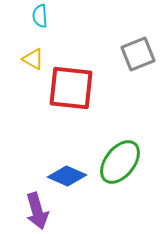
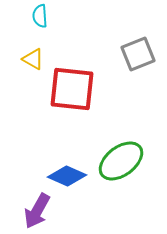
red square: moved 1 px right, 1 px down
green ellipse: moved 1 px right, 1 px up; rotated 15 degrees clockwise
purple arrow: rotated 45 degrees clockwise
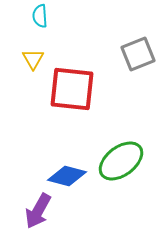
yellow triangle: rotated 30 degrees clockwise
blue diamond: rotated 9 degrees counterclockwise
purple arrow: moved 1 px right
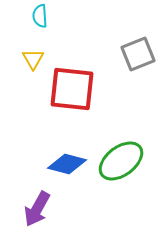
blue diamond: moved 12 px up
purple arrow: moved 1 px left, 2 px up
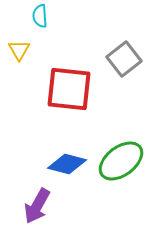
gray square: moved 14 px left, 5 px down; rotated 16 degrees counterclockwise
yellow triangle: moved 14 px left, 9 px up
red square: moved 3 px left
purple arrow: moved 3 px up
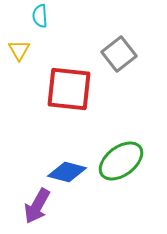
gray square: moved 5 px left, 5 px up
blue diamond: moved 8 px down
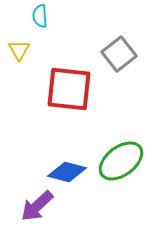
purple arrow: rotated 18 degrees clockwise
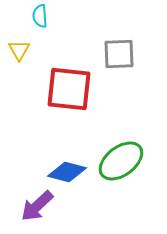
gray square: rotated 36 degrees clockwise
